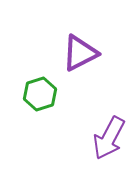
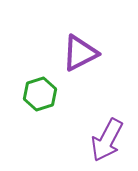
purple arrow: moved 2 px left, 2 px down
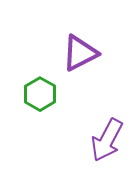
green hexagon: rotated 12 degrees counterclockwise
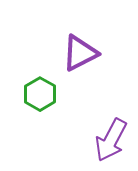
purple arrow: moved 4 px right
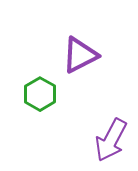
purple triangle: moved 2 px down
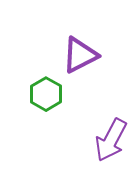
green hexagon: moved 6 px right
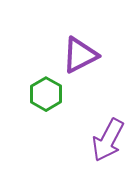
purple arrow: moved 3 px left
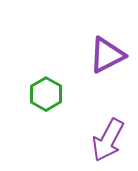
purple triangle: moved 27 px right
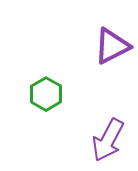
purple triangle: moved 5 px right, 9 px up
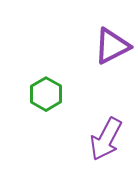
purple arrow: moved 2 px left, 1 px up
